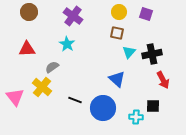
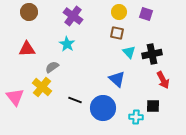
cyan triangle: rotated 24 degrees counterclockwise
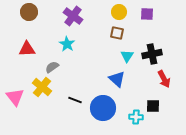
purple square: moved 1 px right; rotated 16 degrees counterclockwise
cyan triangle: moved 2 px left, 4 px down; rotated 16 degrees clockwise
red arrow: moved 1 px right, 1 px up
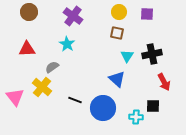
red arrow: moved 3 px down
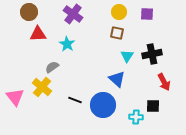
purple cross: moved 2 px up
red triangle: moved 11 px right, 15 px up
blue circle: moved 3 px up
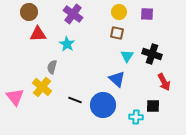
black cross: rotated 30 degrees clockwise
gray semicircle: rotated 40 degrees counterclockwise
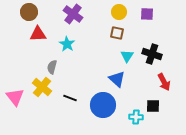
black line: moved 5 px left, 2 px up
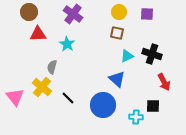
cyan triangle: rotated 32 degrees clockwise
black line: moved 2 px left; rotated 24 degrees clockwise
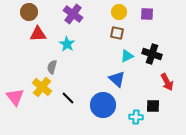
red arrow: moved 3 px right
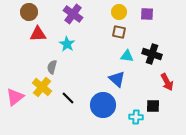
brown square: moved 2 px right, 1 px up
cyan triangle: rotated 32 degrees clockwise
pink triangle: rotated 30 degrees clockwise
